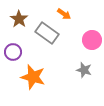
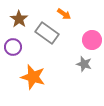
purple circle: moved 5 px up
gray star: moved 6 px up
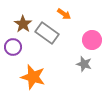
brown star: moved 4 px right, 5 px down
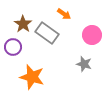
pink circle: moved 5 px up
orange star: moved 1 px left
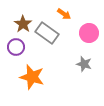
pink circle: moved 3 px left, 2 px up
purple circle: moved 3 px right
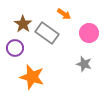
purple circle: moved 1 px left, 1 px down
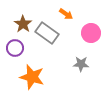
orange arrow: moved 2 px right
pink circle: moved 2 px right
gray star: moved 3 px left; rotated 14 degrees counterclockwise
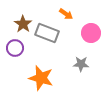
gray rectangle: rotated 15 degrees counterclockwise
orange star: moved 9 px right, 1 px down
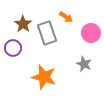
orange arrow: moved 3 px down
gray rectangle: rotated 50 degrees clockwise
purple circle: moved 2 px left
gray star: moved 3 px right; rotated 21 degrees clockwise
orange star: moved 3 px right, 1 px up
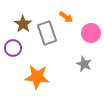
orange star: moved 7 px left; rotated 10 degrees counterclockwise
